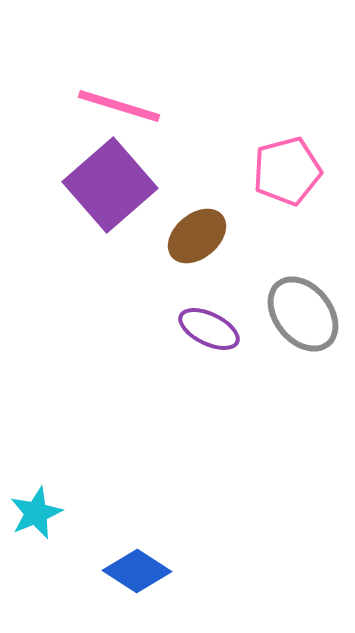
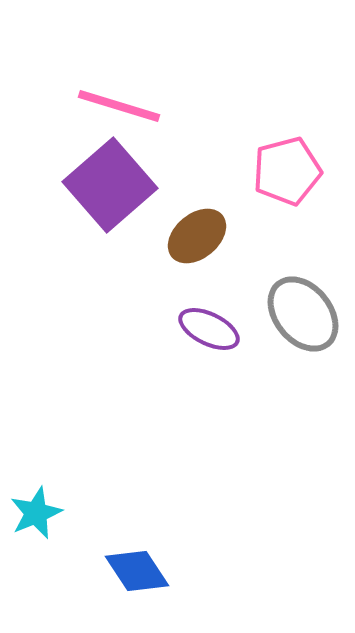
blue diamond: rotated 24 degrees clockwise
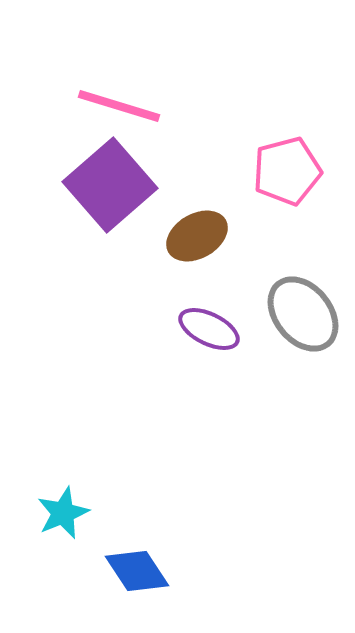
brown ellipse: rotated 10 degrees clockwise
cyan star: moved 27 px right
